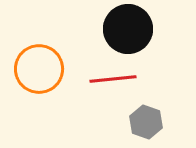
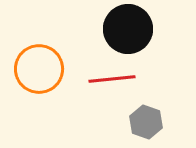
red line: moved 1 px left
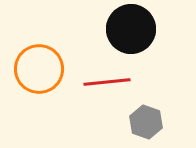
black circle: moved 3 px right
red line: moved 5 px left, 3 px down
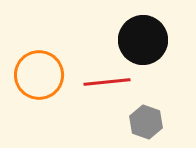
black circle: moved 12 px right, 11 px down
orange circle: moved 6 px down
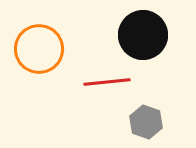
black circle: moved 5 px up
orange circle: moved 26 px up
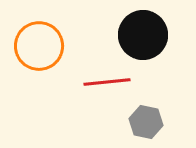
orange circle: moved 3 px up
gray hexagon: rotated 8 degrees counterclockwise
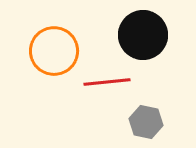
orange circle: moved 15 px right, 5 px down
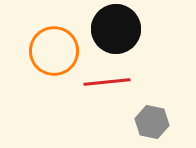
black circle: moved 27 px left, 6 px up
gray hexagon: moved 6 px right
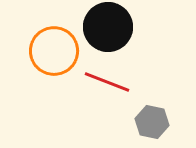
black circle: moved 8 px left, 2 px up
red line: rotated 27 degrees clockwise
